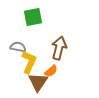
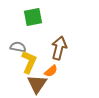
brown triangle: moved 1 px left, 2 px down
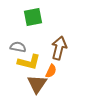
yellow L-shape: rotated 80 degrees clockwise
orange semicircle: rotated 24 degrees counterclockwise
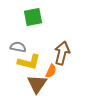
brown arrow: moved 3 px right, 5 px down
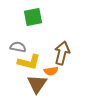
orange semicircle: rotated 56 degrees clockwise
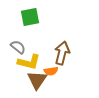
green square: moved 3 px left
gray semicircle: rotated 28 degrees clockwise
brown triangle: moved 4 px up
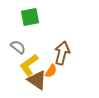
yellow L-shape: moved 3 px down; rotated 130 degrees clockwise
orange semicircle: rotated 48 degrees counterclockwise
brown triangle: rotated 30 degrees counterclockwise
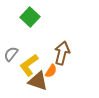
green square: rotated 36 degrees counterclockwise
gray semicircle: moved 7 px left, 7 px down; rotated 91 degrees counterclockwise
brown triangle: moved 1 px right, 1 px down; rotated 15 degrees counterclockwise
